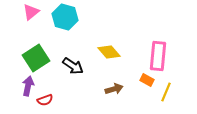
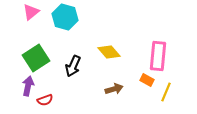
black arrow: rotated 80 degrees clockwise
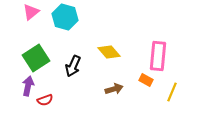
orange rectangle: moved 1 px left
yellow line: moved 6 px right
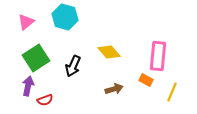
pink triangle: moved 5 px left, 10 px down
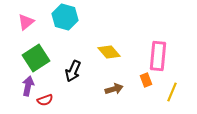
black arrow: moved 5 px down
orange rectangle: rotated 40 degrees clockwise
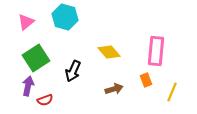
pink rectangle: moved 2 px left, 5 px up
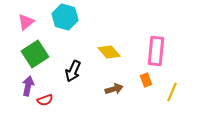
green square: moved 1 px left, 4 px up
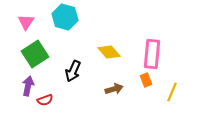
pink triangle: rotated 18 degrees counterclockwise
pink rectangle: moved 4 px left, 3 px down
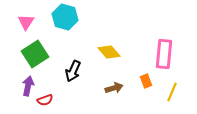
pink rectangle: moved 12 px right
orange rectangle: moved 1 px down
brown arrow: moved 1 px up
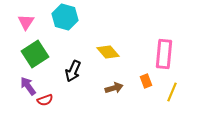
yellow diamond: moved 1 px left
purple arrow: rotated 48 degrees counterclockwise
